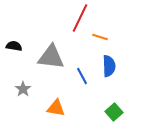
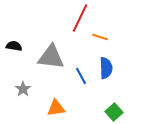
blue semicircle: moved 3 px left, 2 px down
blue line: moved 1 px left
orange triangle: rotated 18 degrees counterclockwise
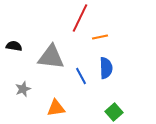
orange line: rotated 28 degrees counterclockwise
gray star: rotated 14 degrees clockwise
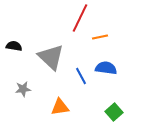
gray triangle: rotated 36 degrees clockwise
blue semicircle: rotated 80 degrees counterclockwise
gray star: rotated 14 degrees clockwise
orange triangle: moved 4 px right, 1 px up
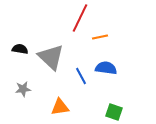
black semicircle: moved 6 px right, 3 px down
green square: rotated 30 degrees counterclockwise
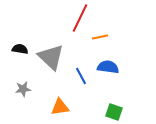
blue semicircle: moved 2 px right, 1 px up
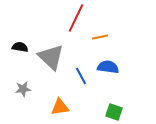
red line: moved 4 px left
black semicircle: moved 2 px up
